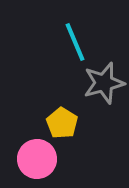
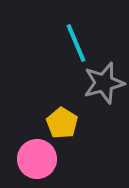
cyan line: moved 1 px right, 1 px down
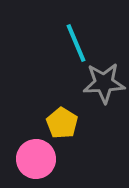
gray star: rotated 12 degrees clockwise
pink circle: moved 1 px left
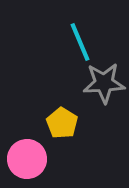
cyan line: moved 4 px right, 1 px up
pink circle: moved 9 px left
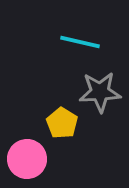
cyan line: rotated 54 degrees counterclockwise
gray star: moved 4 px left, 9 px down
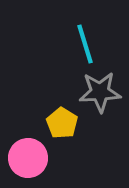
cyan line: moved 5 px right, 2 px down; rotated 60 degrees clockwise
pink circle: moved 1 px right, 1 px up
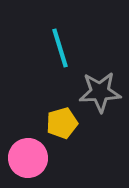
cyan line: moved 25 px left, 4 px down
yellow pentagon: rotated 24 degrees clockwise
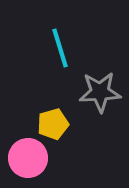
yellow pentagon: moved 9 px left, 1 px down
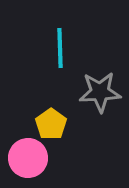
cyan line: rotated 15 degrees clockwise
yellow pentagon: moved 2 px left; rotated 20 degrees counterclockwise
